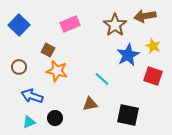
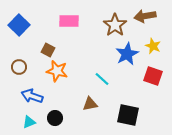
pink rectangle: moved 1 px left, 3 px up; rotated 24 degrees clockwise
blue star: moved 1 px left, 1 px up
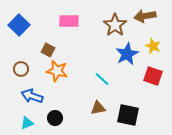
brown circle: moved 2 px right, 2 px down
brown triangle: moved 8 px right, 4 px down
cyan triangle: moved 2 px left, 1 px down
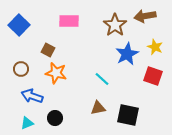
yellow star: moved 2 px right, 1 px down
orange star: moved 1 px left, 2 px down
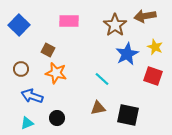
black circle: moved 2 px right
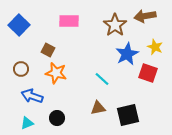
red square: moved 5 px left, 3 px up
black square: rotated 25 degrees counterclockwise
